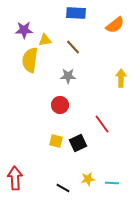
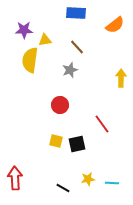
brown line: moved 4 px right
gray star: moved 2 px right, 6 px up; rotated 21 degrees counterclockwise
black square: moved 1 px left, 1 px down; rotated 12 degrees clockwise
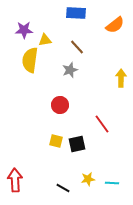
red arrow: moved 2 px down
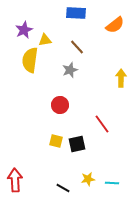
purple star: rotated 24 degrees counterclockwise
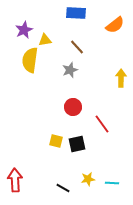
red circle: moved 13 px right, 2 px down
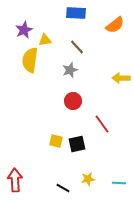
yellow arrow: rotated 90 degrees counterclockwise
red circle: moved 6 px up
cyan line: moved 7 px right
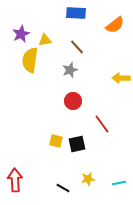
purple star: moved 3 px left, 4 px down
cyan line: rotated 16 degrees counterclockwise
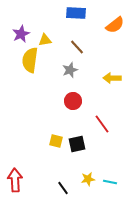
yellow arrow: moved 9 px left
cyan line: moved 9 px left, 1 px up; rotated 24 degrees clockwise
black line: rotated 24 degrees clockwise
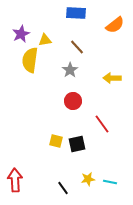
gray star: rotated 14 degrees counterclockwise
